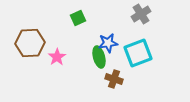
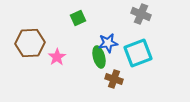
gray cross: rotated 36 degrees counterclockwise
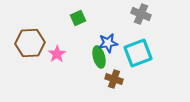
pink star: moved 3 px up
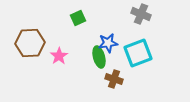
pink star: moved 2 px right, 2 px down
